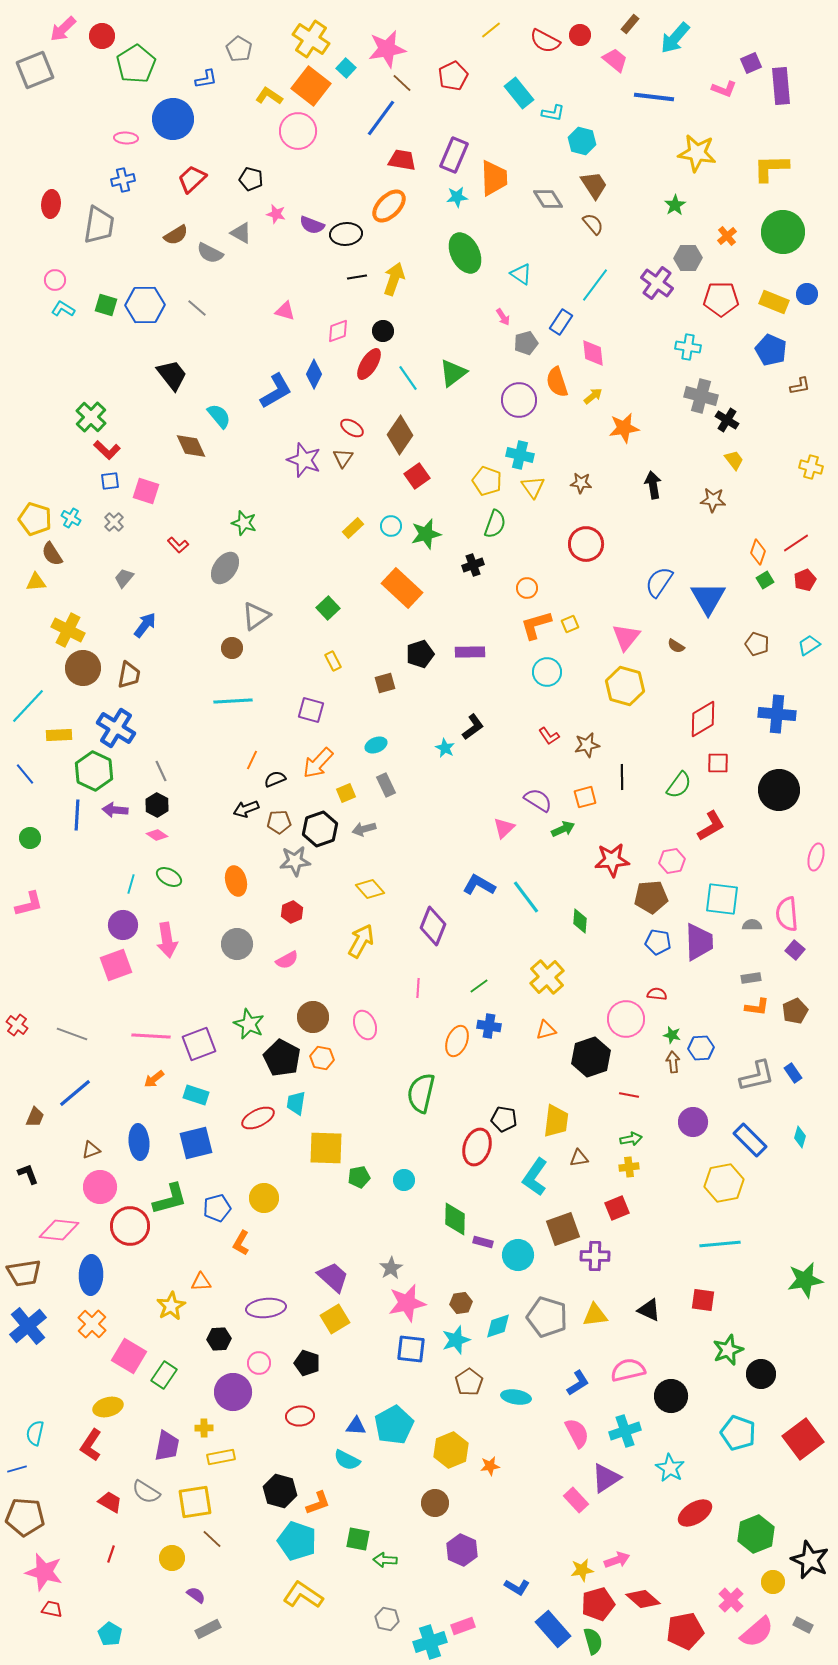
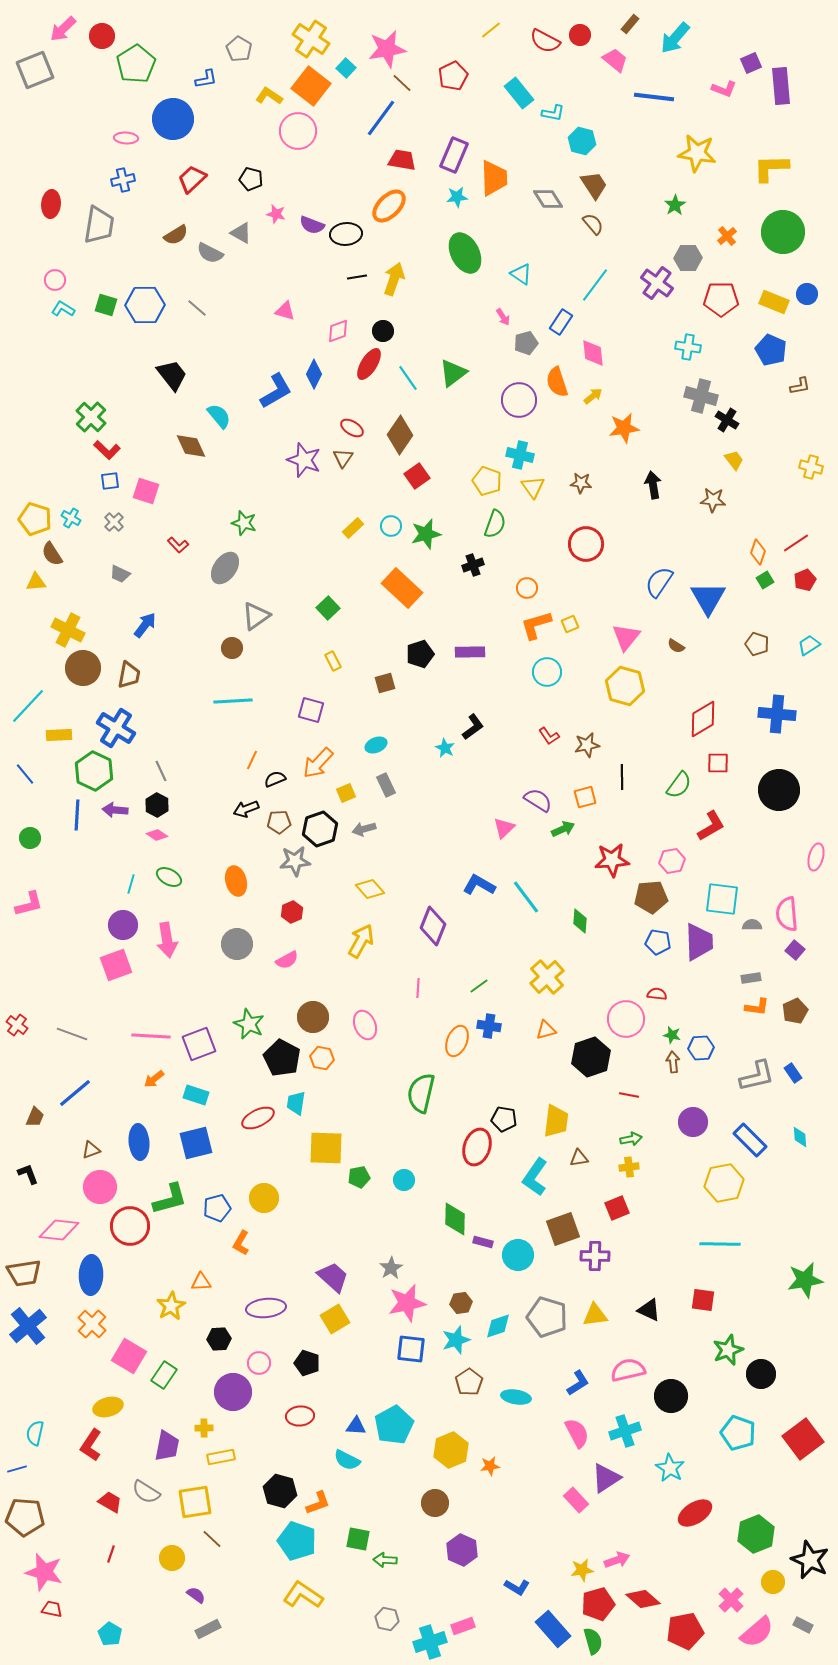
gray trapezoid at (124, 578): moved 4 px left, 4 px up; rotated 105 degrees counterclockwise
cyan diamond at (800, 1137): rotated 20 degrees counterclockwise
cyan line at (720, 1244): rotated 6 degrees clockwise
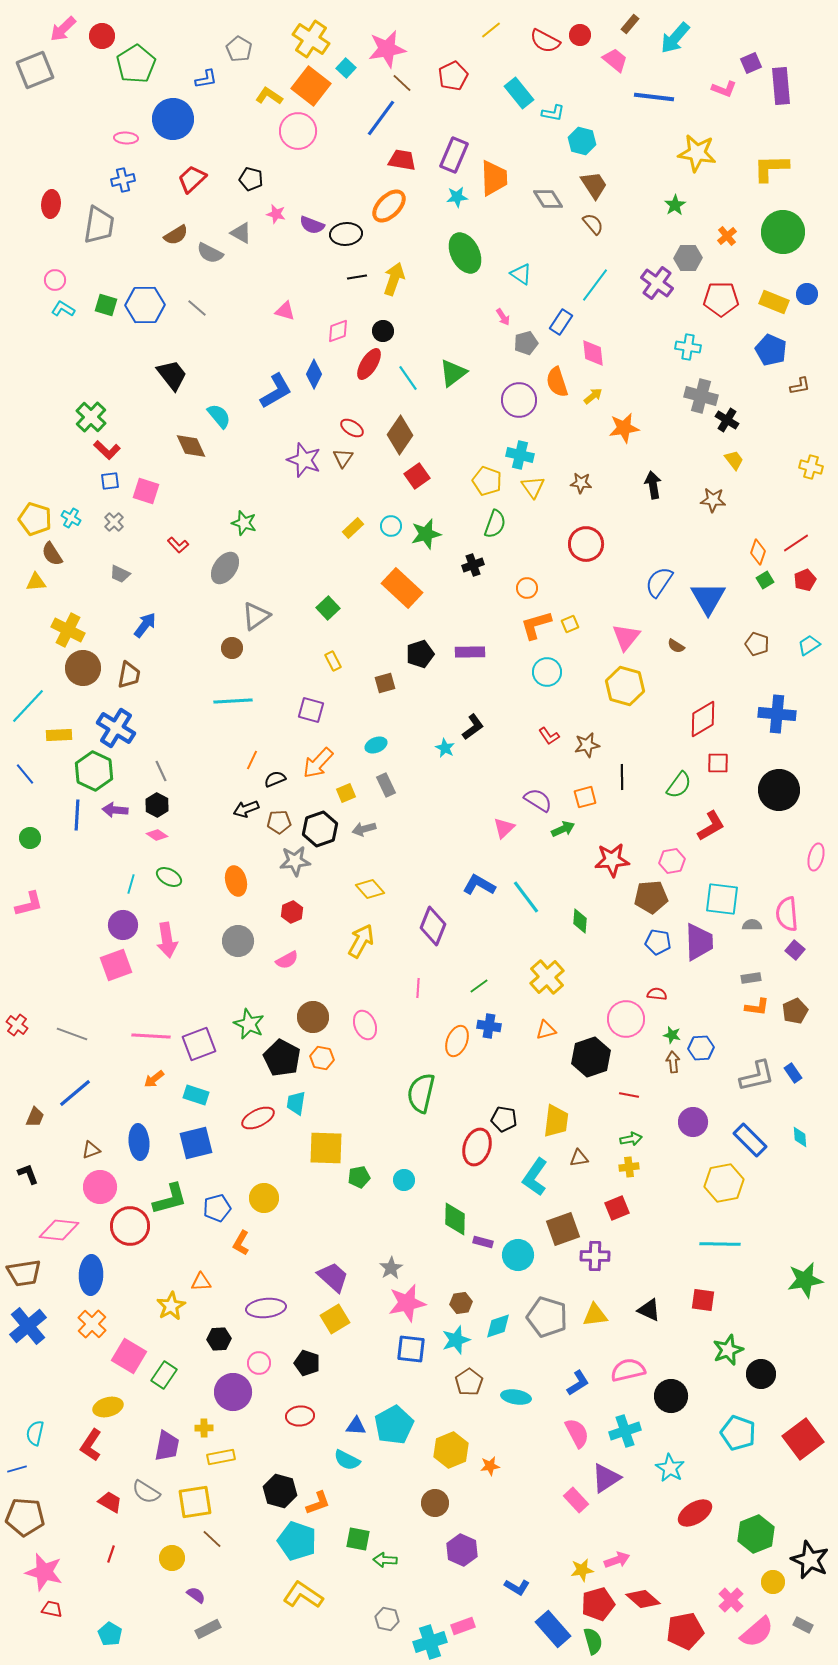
gray circle at (237, 944): moved 1 px right, 3 px up
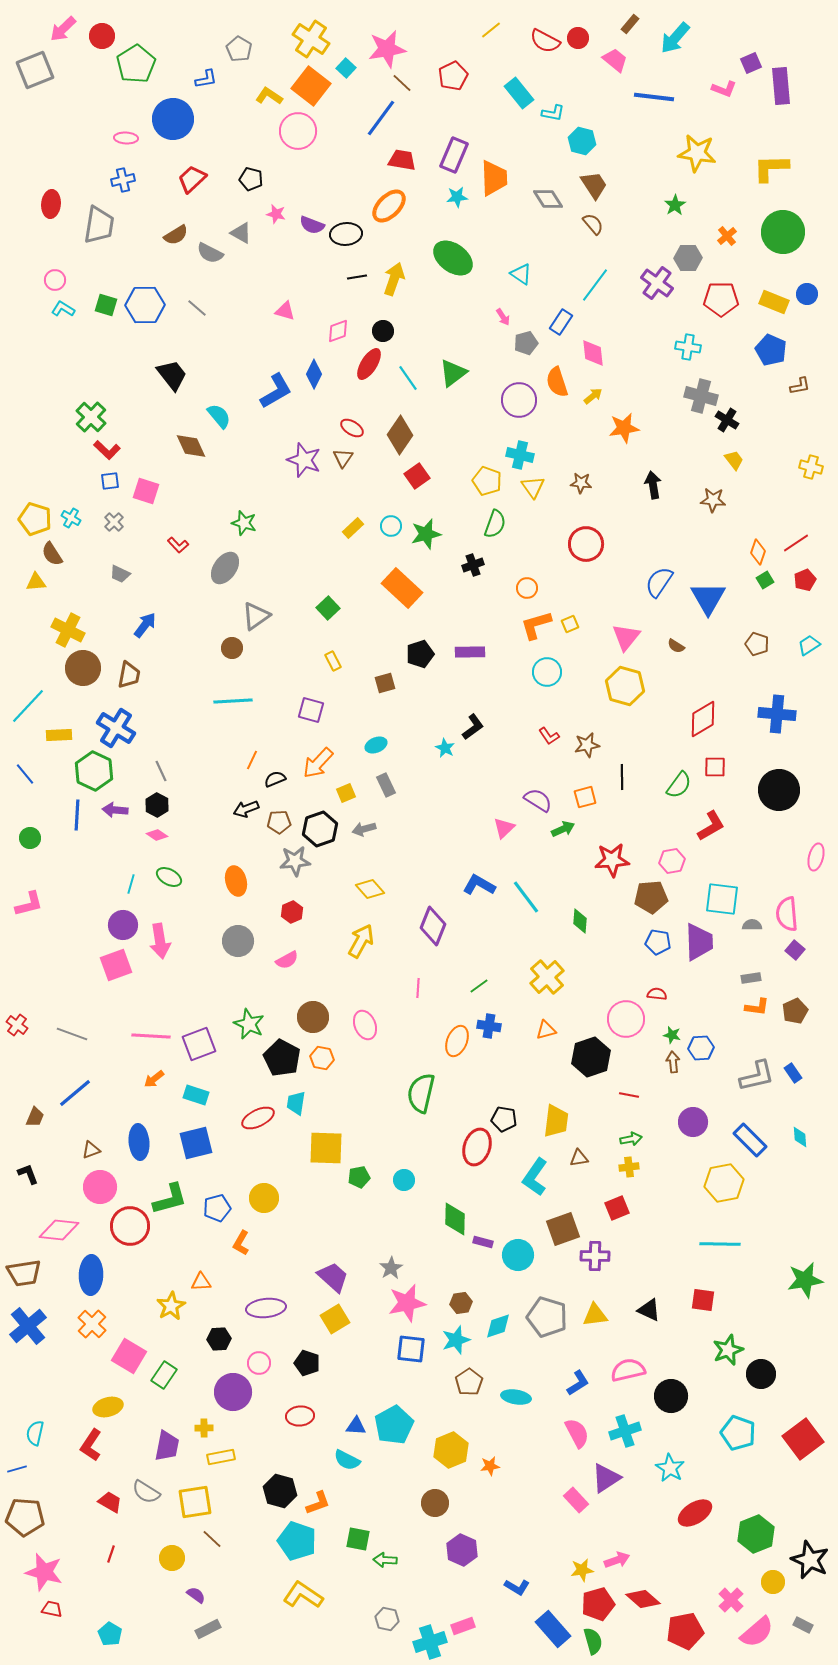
red circle at (580, 35): moved 2 px left, 3 px down
green ellipse at (465, 253): moved 12 px left, 5 px down; rotated 27 degrees counterclockwise
red square at (718, 763): moved 3 px left, 4 px down
pink arrow at (167, 940): moved 7 px left, 1 px down
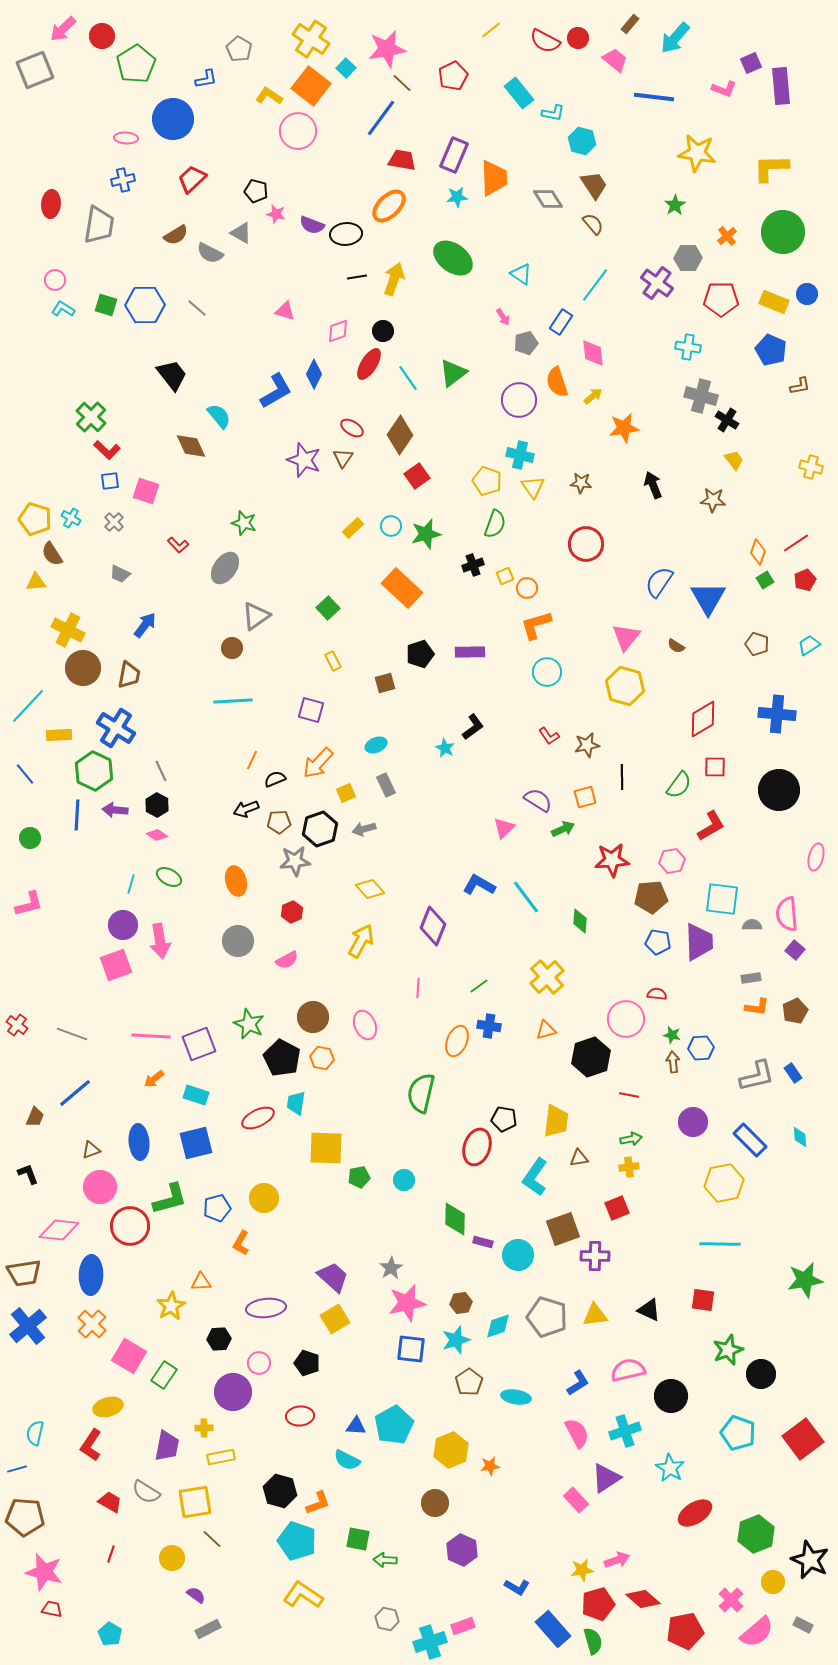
black pentagon at (251, 179): moved 5 px right, 12 px down
black arrow at (653, 485): rotated 12 degrees counterclockwise
yellow square at (570, 624): moved 65 px left, 48 px up
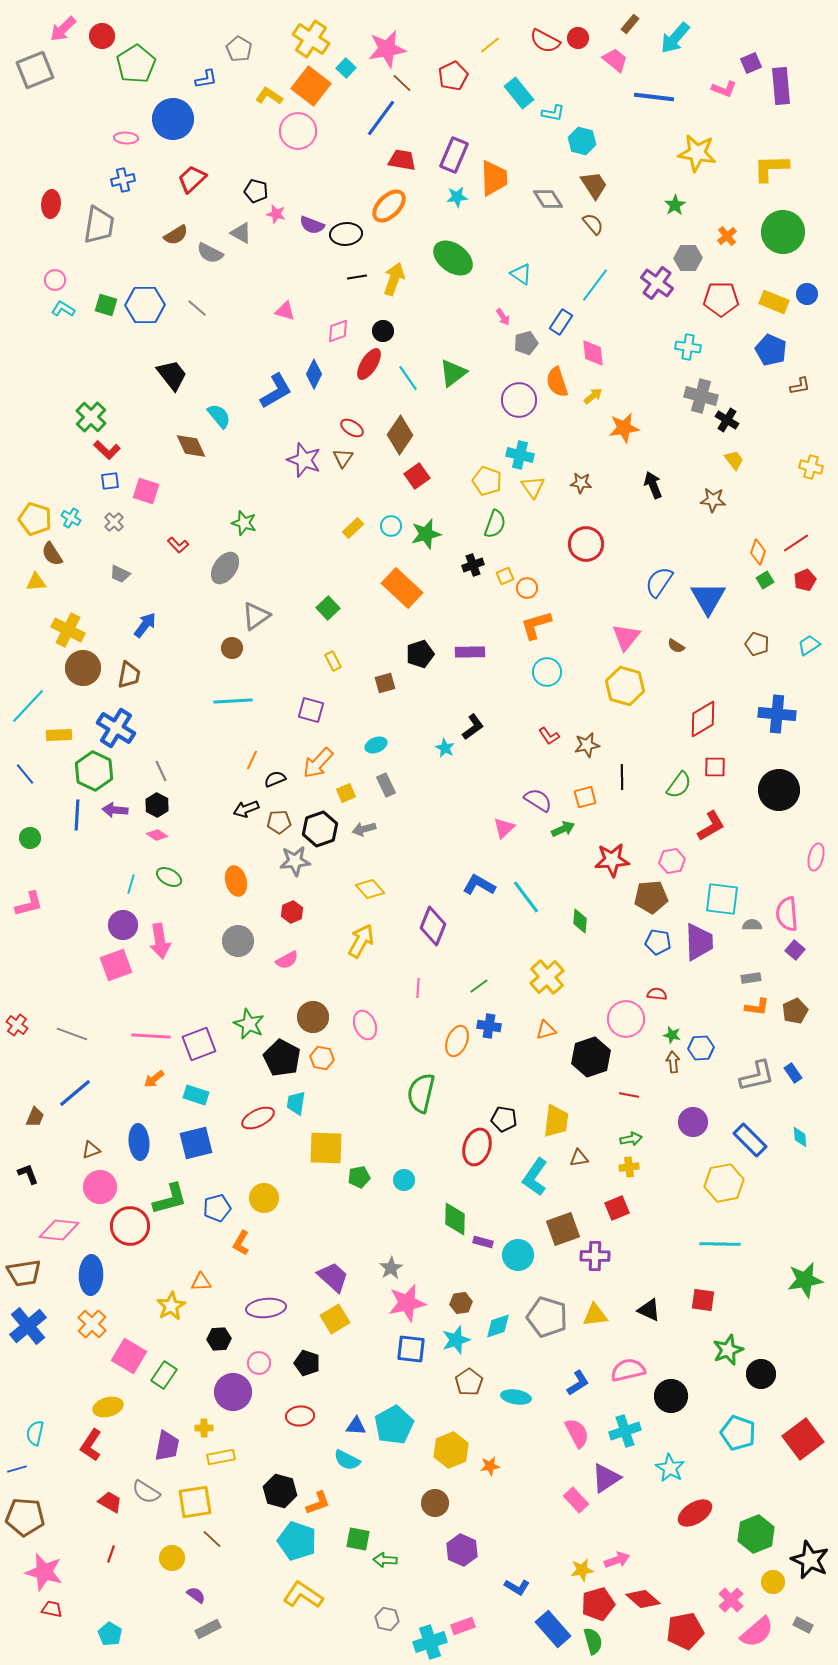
yellow line at (491, 30): moved 1 px left, 15 px down
